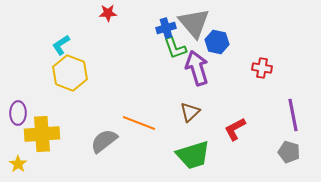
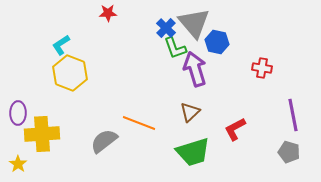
blue cross: rotated 30 degrees counterclockwise
purple arrow: moved 2 px left, 1 px down
green trapezoid: moved 3 px up
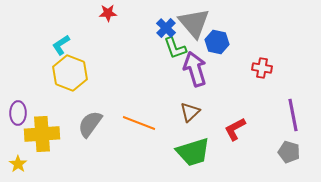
gray semicircle: moved 14 px left, 17 px up; rotated 16 degrees counterclockwise
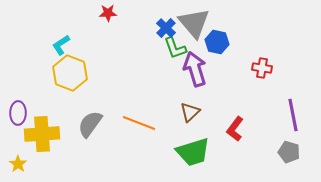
red L-shape: rotated 25 degrees counterclockwise
